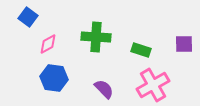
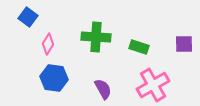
pink diamond: rotated 30 degrees counterclockwise
green rectangle: moved 2 px left, 3 px up
purple semicircle: moved 1 px left; rotated 15 degrees clockwise
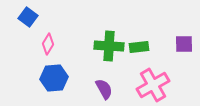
green cross: moved 13 px right, 9 px down
green rectangle: rotated 24 degrees counterclockwise
blue hexagon: rotated 12 degrees counterclockwise
purple semicircle: moved 1 px right
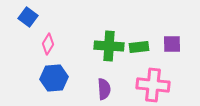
purple square: moved 12 px left
pink cross: rotated 36 degrees clockwise
purple semicircle: rotated 25 degrees clockwise
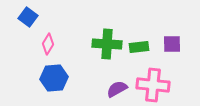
green cross: moved 2 px left, 2 px up
purple semicircle: moved 13 px right; rotated 115 degrees counterclockwise
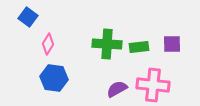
blue hexagon: rotated 12 degrees clockwise
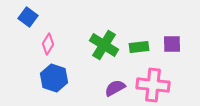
green cross: moved 3 px left, 1 px down; rotated 28 degrees clockwise
blue hexagon: rotated 12 degrees clockwise
purple semicircle: moved 2 px left, 1 px up
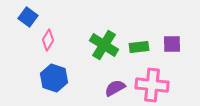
pink diamond: moved 4 px up
pink cross: moved 1 px left
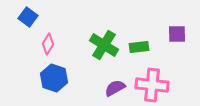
pink diamond: moved 4 px down
purple square: moved 5 px right, 10 px up
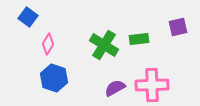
purple square: moved 1 px right, 7 px up; rotated 12 degrees counterclockwise
green rectangle: moved 8 px up
pink cross: rotated 8 degrees counterclockwise
